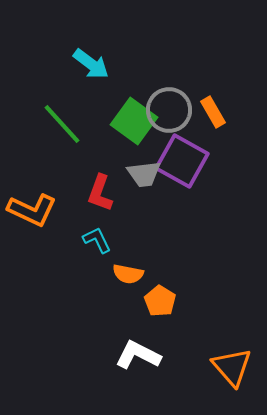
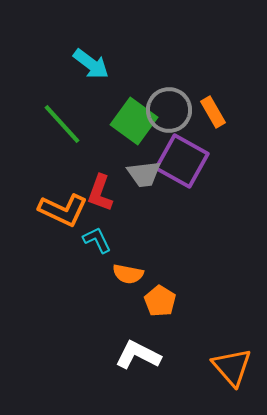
orange L-shape: moved 31 px right
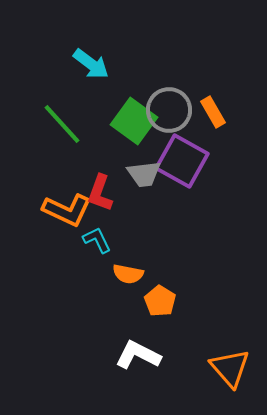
orange L-shape: moved 4 px right
orange triangle: moved 2 px left, 1 px down
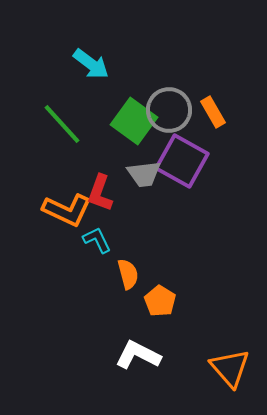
orange semicircle: rotated 116 degrees counterclockwise
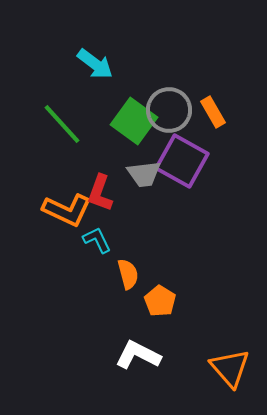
cyan arrow: moved 4 px right
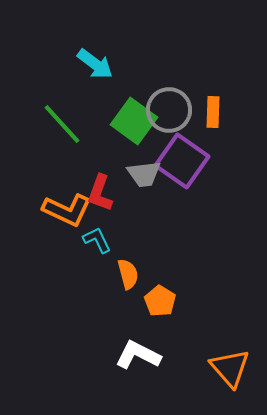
orange rectangle: rotated 32 degrees clockwise
purple square: rotated 6 degrees clockwise
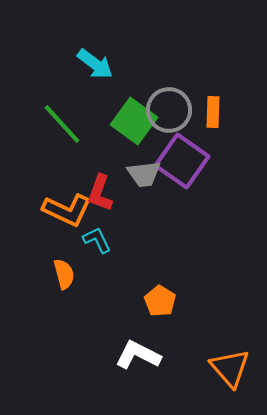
orange semicircle: moved 64 px left
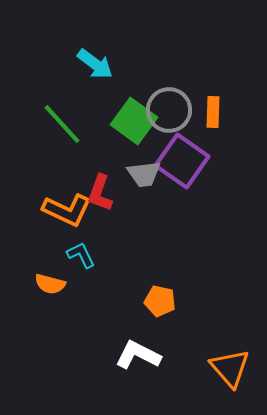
cyan L-shape: moved 16 px left, 15 px down
orange semicircle: moved 14 px left, 10 px down; rotated 120 degrees clockwise
orange pentagon: rotated 20 degrees counterclockwise
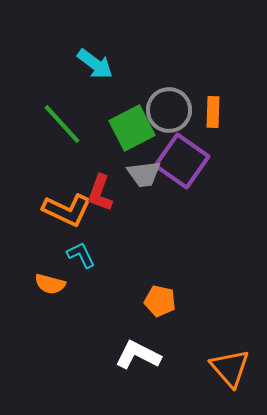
green square: moved 2 px left, 7 px down; rotated 27 degrees clockwise
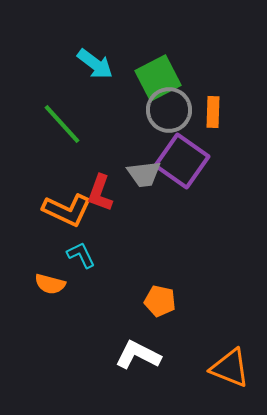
green square: moved 26 px right, 50 px up
orange triangle: rotated 27 degrees counterclockwise
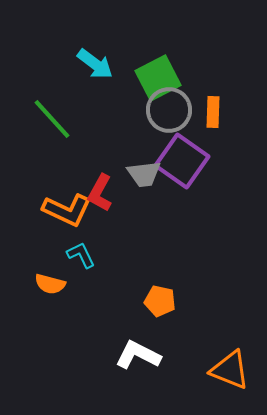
green line: moved 10 px left, 5 px up
red L-shape: rotated 9 degrees clockwise
orange triangle: moved 2 px down
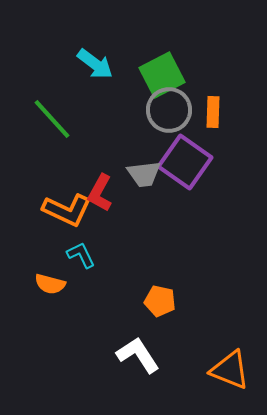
green square: moved 4 px right, 3 px up
purple square: moved 3 px right, 1 px down
white L-shape: rotated 30 degrees clockwise
